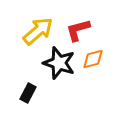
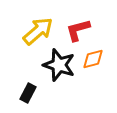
black star: moved 2 px down
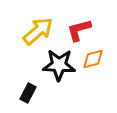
red L-shape: moved 1 px right
black star: rotated 16 degrees counterclockwise
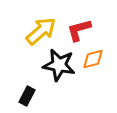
yellow arrow: moved 3 px right
black star: rotated 8 degrees clockwise
black rectangle: moved 1 px left, 3 px down
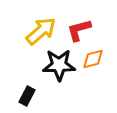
black star: rotated 12 degrees counterclockwise
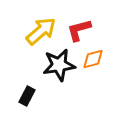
black star: rotated 8 degrees counterclockwise
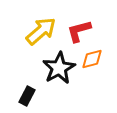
red L-shape: moved 1 px down
orange diamond: moved 1 px left
black star: moved 3 px down; rotated 20 degrees counterclockwise
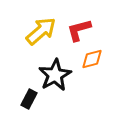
red L-shape: moved 1 px up
black star: moved 4 px left, 7 px down
black rectangle: moved 2 px right, 3 px down
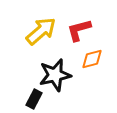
black star: rotated 16 degrees clockwise
black rectangle: moved 5 px right
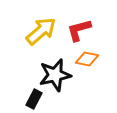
orange diamond: moved 5 px left; rotated 25 degrees clockwise
